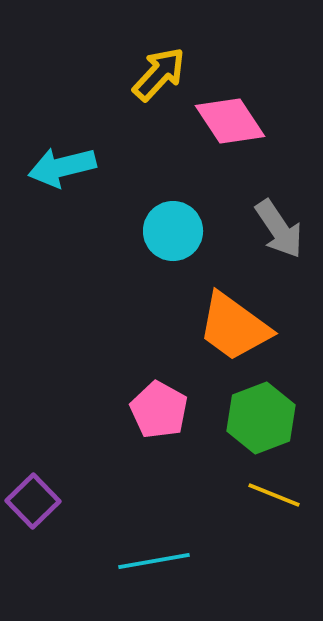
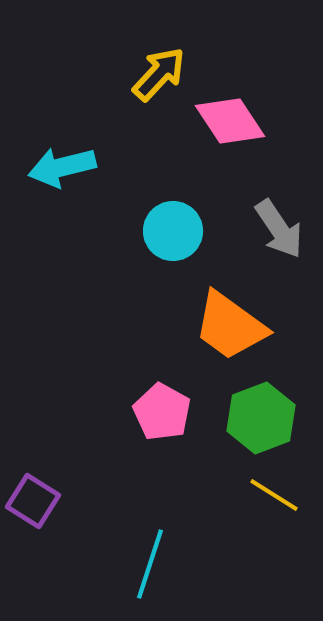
orange trapezoid: moved 4 px left, 1 px up
pink pentagon: moved 3 px right, 2 px down
yellow line: rotated 10 degrees clockwise
purple square: rotated 14 degrees counterclockwise
cyan line: moved 4 px left, 3 px down; rotated 62 degrees counterclockwise
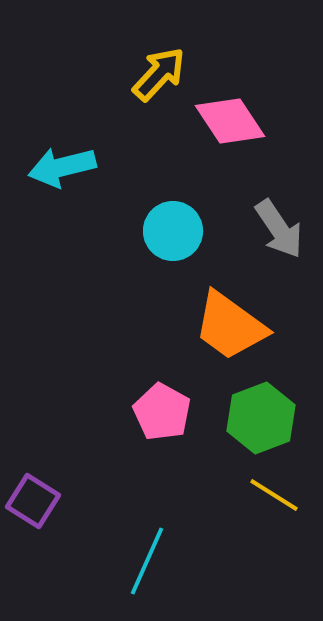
cyan line: moved 3 px left, 3 px up; rotated 6 degrees clockwise
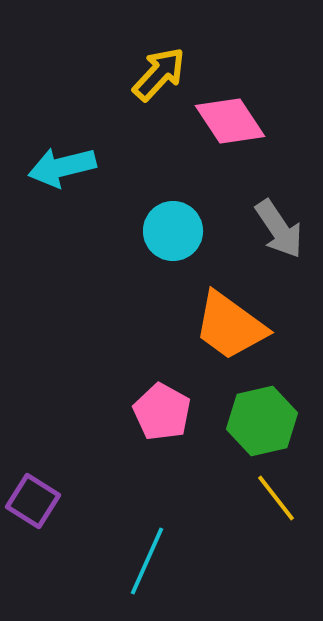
green hexagon: moved 1 px right, 3 px down; rotated 8 degrees clockwise
yellow line: moved 2 px right, 3 px down; rotated 20 degrees clockwise
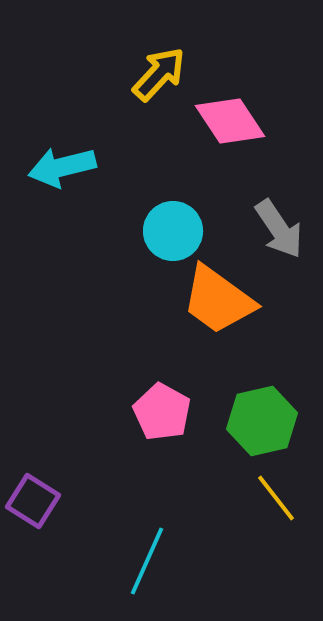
orange trapezoid: moved 12 px left, 26 px up
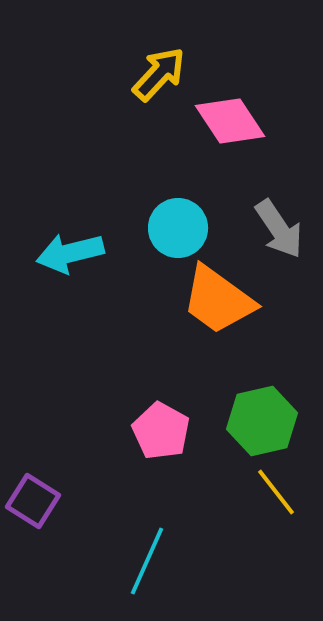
cyan arrow: moved 8 px right, 86 px down
cyan circle: moved 5 px right, 3 px up
pink pentagon: moved 1 px left, 19 px down
yellow line: moved 6 px up
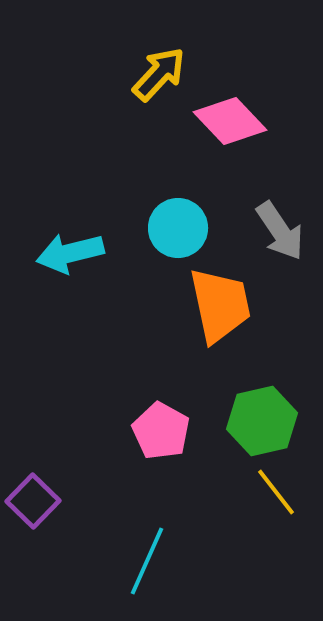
pink diamond: rotated 10 degrees counterclockwise
gray arrow: moved 1 px right, 2 px down
orange trapezoid: moved 2 px right, 5 px down; rotated 138 degrees counterclockwise
purple square: rotated 12 degrees clockwise
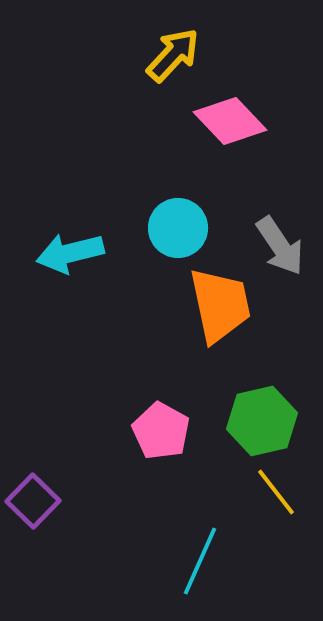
yellow arrow: moved 14 px right, 19 px up
gray arrow: moved 15 px down
cyan line: moved 53 px right
